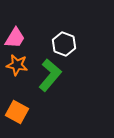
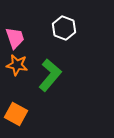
pink trapezoid: rotated 50 degrees counterclockwise
white hexagon: moved 16 px up
orange square: moved 1 px left, 2 px down
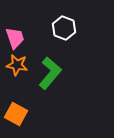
green L-shape: moved 2 px up
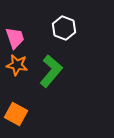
green L-shape: moved 1 px right, 2 px up
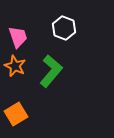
pink trapezoid: moved 3 px right, 1 px up
orange star: moved 2 px left, 1 px down; rotated 15 degrees clockwise
orange square: rotated 30 degrees clockwise
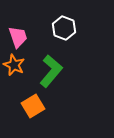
orange star: moved 1 px left, 1 px up
orange square: moved 17 px right, 8 px up
